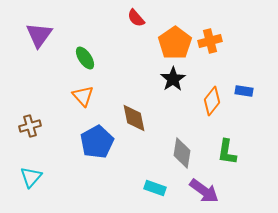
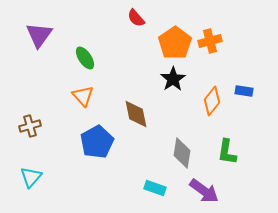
brown diamond: moved 2 px right, 4 px up
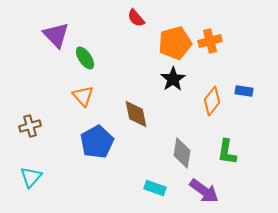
purple triangle: moved 17 px right; rotated 20 degrees counterclockwise
orange pentagon: rotated 20 degrees clockwise
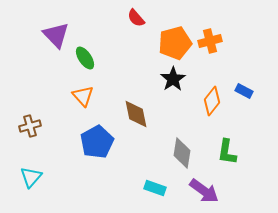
blue rectangle: rotated 18 degrees clockwise
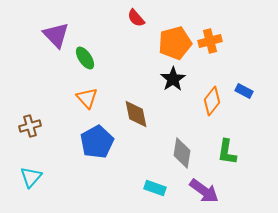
orange triangle: moved 4 px right, 2 px down
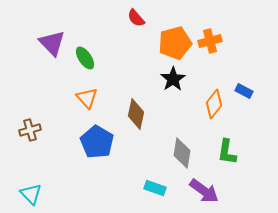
purple triangle: moved 4 px left, 8 px down
orange diamond: moved 2 px right, 3 px down
brown diamond: rotated 24 degrees clockwise
brown cross: moved 4 px down
blue pentagon: rotated 12 degrees counterclockwise
cyan triangle: moved 17 px down; rotated 25 degrees counterclockwise
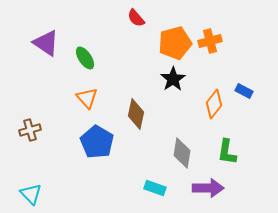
purple triangle: moved 6 px left; rotated 12 degrees counterclockwise
purple arrow: moved 4 px right, 3 px up; rotated 36 degrees counterclockwise
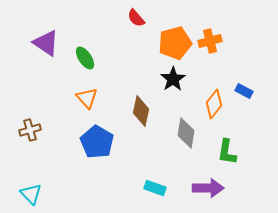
brown diamond: moved 5 px right, 3 px up
gray diamond: moved 4 px right, 20 px up
